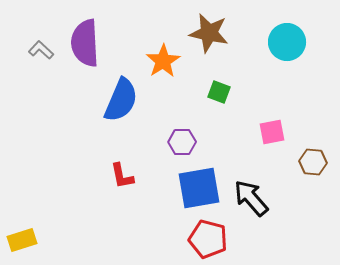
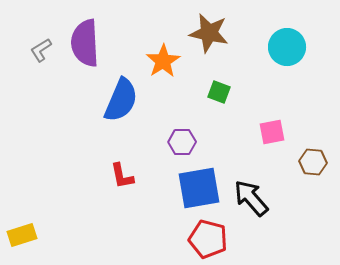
cyan circle: moved 5 px down
gray L-shape: rotated 75 degrees counterclockwise
yellow rectangle: moved 5 px up
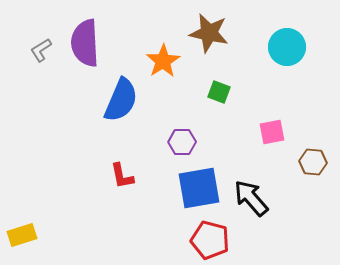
red pentagon: moved 2 px right, 1 px down
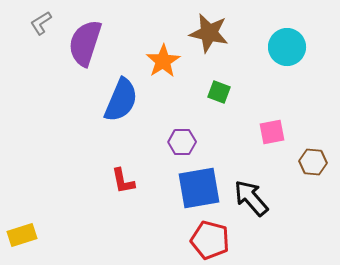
purple semicircle: rotated 21 degrees clockwise
gray L-shape: moved 27 px up
red L-shape: moved 1 px right, 5 px down
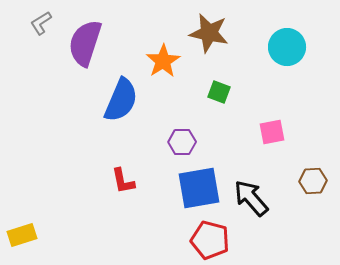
brown hexagon: moved 19 px down; rotated 8 degrees counterclockwise
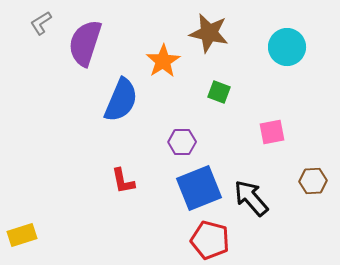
blue square: rotated 12 degrees counterclockwise
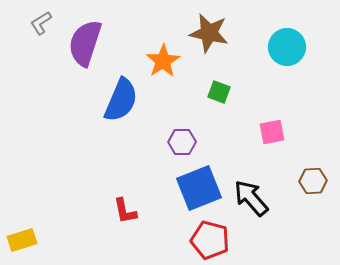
red L-shape: moved 2 px right, 30 px down
yellow rectangle: moved 5 px down
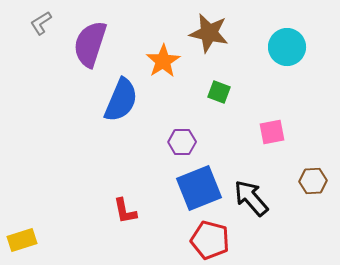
purple semicircle: moved 5 px right, 1 px down
